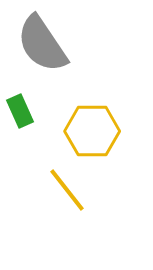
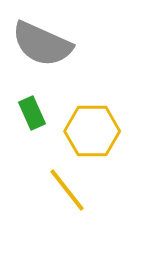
gray semicircle: rotated 32 degrees counterclockwise
green rectangle: moved 12 px right, 2 px down
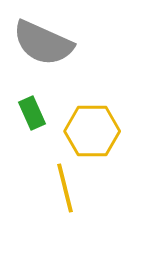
gray semicircle: moved 1 px right, 1 px up
yellow line: moved 2 px left, 2 px up; rotated 24 degrees clockwise
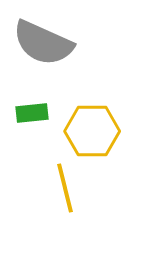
green rectangle: rotated 72 degrees counterclockwise
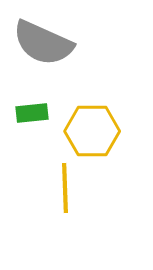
yellow line: rotated 12 degrees clockwise
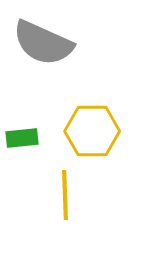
green rectangle: moved 10 px left, 25 px down
yellow line: moved 7 px down
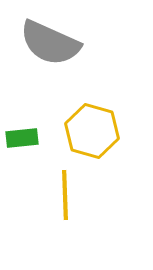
gray semicircle: moved 7 px right
yellow hexagon: rotated 16 degrees clockwise
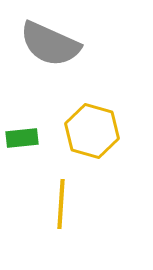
gray semicircle: moved 1 px down
yellow line: moved 4 px left, 9 px down; rotated 6 degrees clockwise
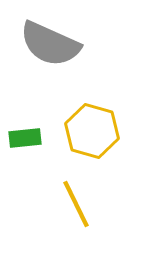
green rectangle: moved 3 px right
yellow line: moved 15 px right; rotated 30 degrees counterclockwise
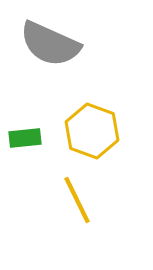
yellow hexagon: rotated 4 degrees clockwise
yellow line: moved 1 px right, 4 px up
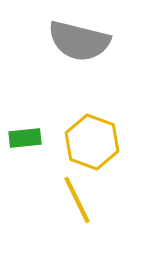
gray semicircle: moved 29 px right, 3 px up; rotated 10 degrees counterclockwise
yellow hexagon: moved 11 px down
